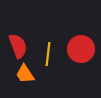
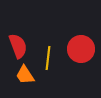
yellow line: moved 4 px down
orange trapezoid: moved 1 px down
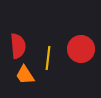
red semicircle: rotated 15 degrees clockwise
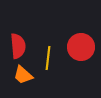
red circle: moved 2 px up
orange trapezoid: moved 2 px left; rotated 15 degrees counterclockwise
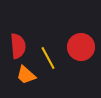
yellow line: rotated 35 degrees counterclockwise
orange trapezoid: moved 3 px right
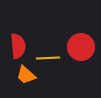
yellow line: rotated 65 degrees counterclockwise
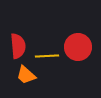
red circle: moved 3 px left
yellow line: moved 1 px left, 2 px up
